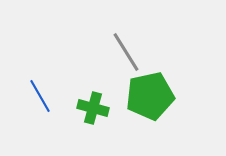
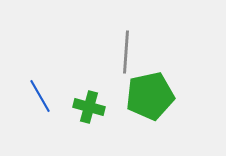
gray line: rotated 36 degrees clockwise
green cross: moved 4 px left, 1 px up
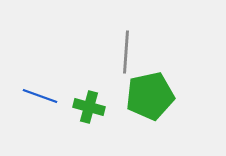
blue line: rotated 40 degrees counterclockwise
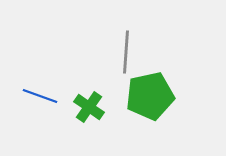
green cross: rotated 20 degrees clockwise
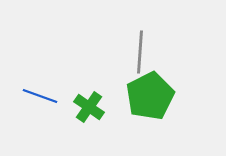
gray line: moved 14 px right
green pentagon: rotated 15 degrees counterclockwise
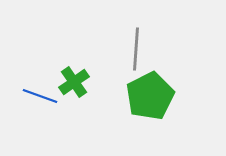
gray line: moved 4 px left, 3 px up
green cross: moved 15 px left, 25 px up; rotated 20 degrees clockwise
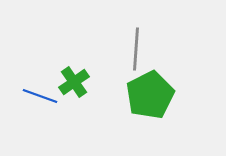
green pentagon: moved 1 px up
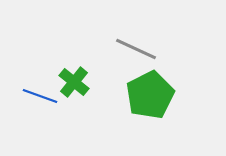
gray line: rotated 69 degrees counterclockwise
green cross: rotated 16 degrees counterclockwise
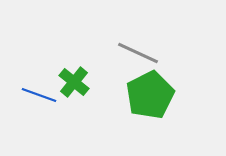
gray line: moved 2 px right, 4 px down
blue line: moved 1 px left, 1 px up
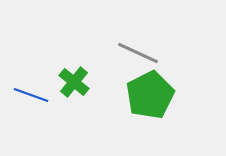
blue line: moved 8 px left
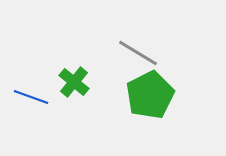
gray line: rotated 6 degrees clockwise
blue line: moved 2 px down
